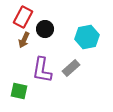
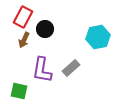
cyan hexagon: moved 11 px right
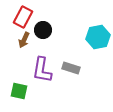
black circle: moved 2 px left, 1 px down
gray rectangle: rotated 60 degrees clockwise
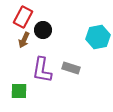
green square: rotated 12 degrees counterclockwise
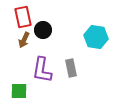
red rectangle: rotated 40 degrees counterclockwise
cyan hexagon: moved 2 px left; rotated 20 degrees clockwise
gray rectangle: rotated 60 degrees clockwise
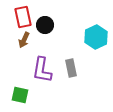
black circle: moved 2 px right, 5 px up
cyan hexagon: rotated 25 degrees clockwise
green square: moved 1 px right, 4 px down; rotated 12 degrees clockwise
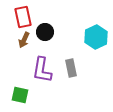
black circle: moved 7 px down
